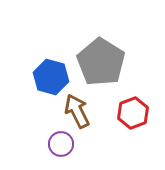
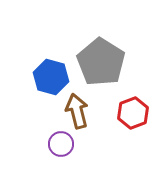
brown arrow: rotated 12 degrees clockwise
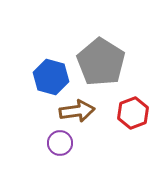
brown arrow: rotated 96 degrees clockwise
purple circle: moved 1 px left, 1 px up
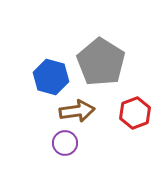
red hexagon: moved 2 px right
purple circle: moved 5 px right
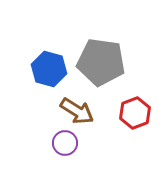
gray pentagon: rotated 24 degrees counterclockwise
blue hexagon: moved 2 px left, 8 px up
brown arrow: rotated 40 degrees clockwise
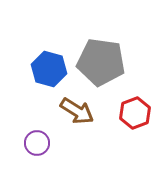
purple circle: moved 28 px left
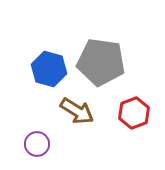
red hexagon: moved 1 px left
purple circle: moved 1 px down
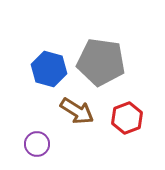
red hexagon: moved 7 px left, 5 px down
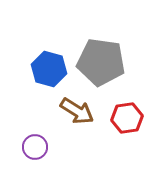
red hexagon: rotated 12 degrees clockwise
purple circle: moved 2 px left, 3 px down
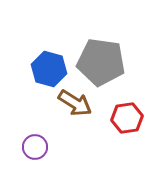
brown arrow: moved 2 px left, 8 px up
